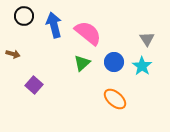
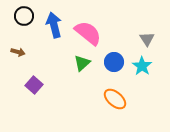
brown arrow: moved 5 px right, 2 px up
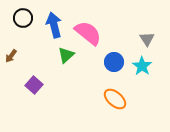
black circle: moved 1 px left, 2 px down
brown arrow: moved 7 px left, 4 px down; rotated 112 degrees clockwise
green triangle: moved 16 px left, 8 px up
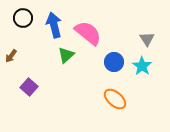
purple square: moved 5 px left, 2 px down
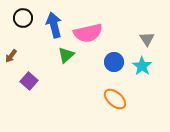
pink semicircle: rotated 128 degrees clockwise
purple square: moved 6 px up
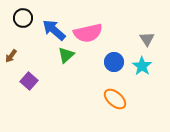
blue arrow: moved 5 px down; rotated 35 degrees counterclockwise
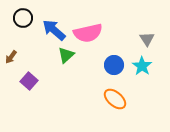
brown arrow: moved 1 px down
blue circle: moved 3 px down
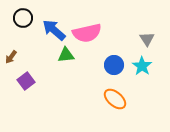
pink semicircle: moved 1 px left
green triangle: rotated 36 degrees clockwise
purple square: moved 3 px left; rotated 12 degrees clockwise
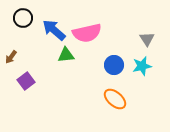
cyan star: rotated 24 degrees clockwise
